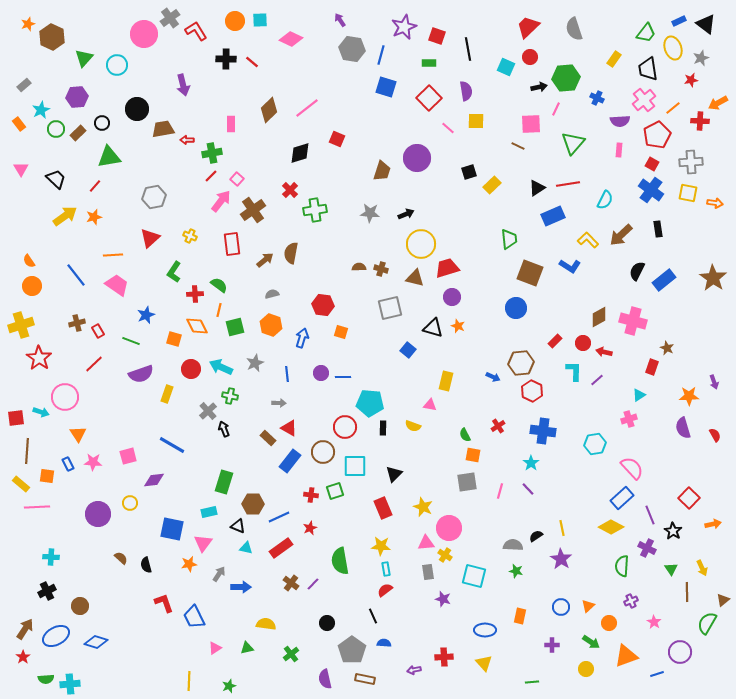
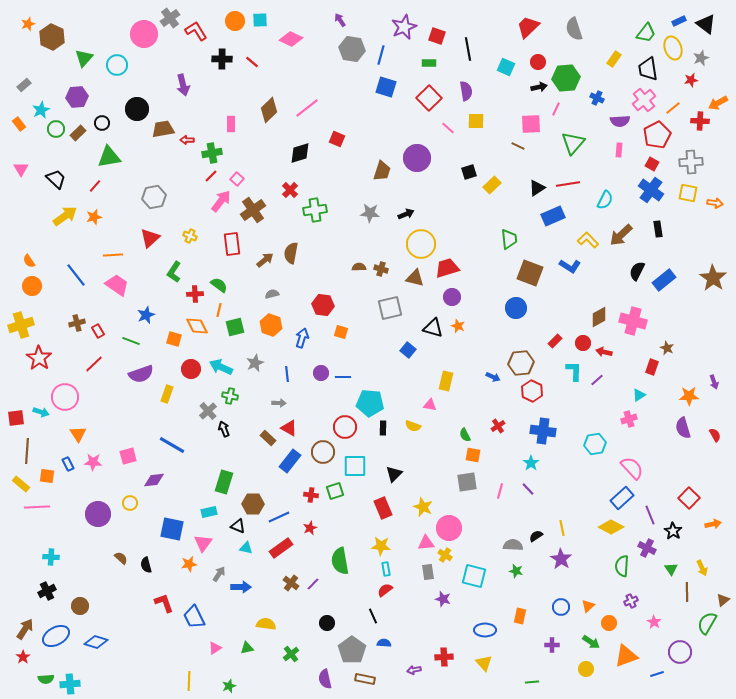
red circle at (530, 57): moved 8 px right, 5 px down
black cross at (226, 59): moved 4 px left
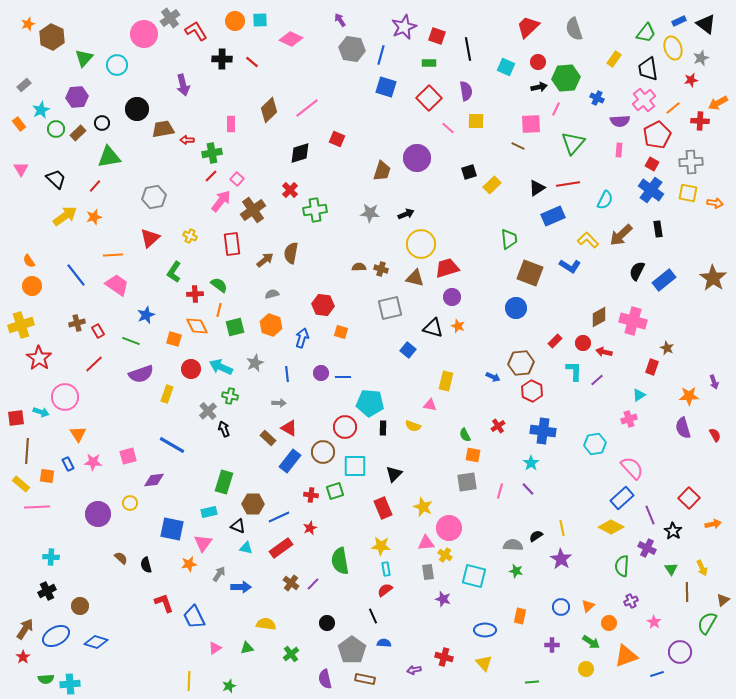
red cross at (444, 657): rotated 18 degrees clockwise
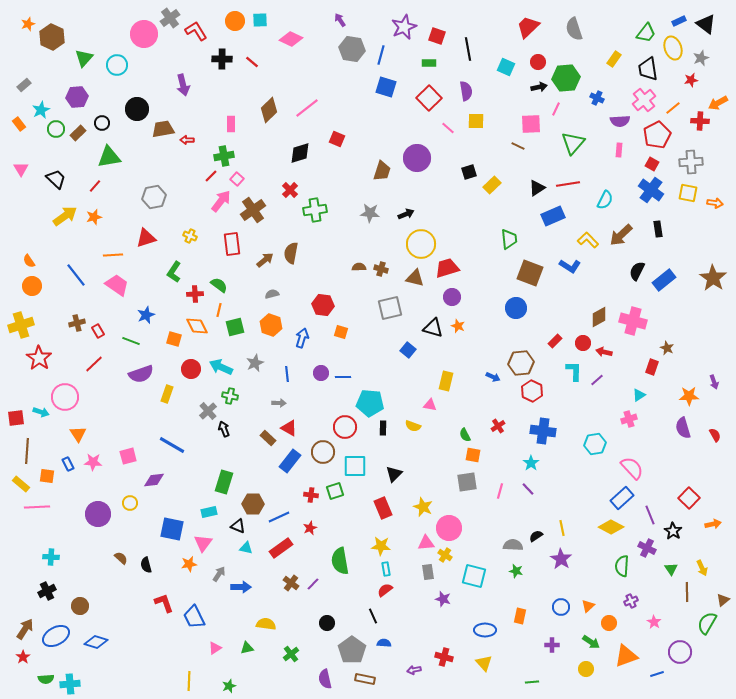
green cross at (212, 153): moved 12 px right, 3 px down
red triangle at (150, 238): moved 4 px left; rotated 25 degrees clockwise
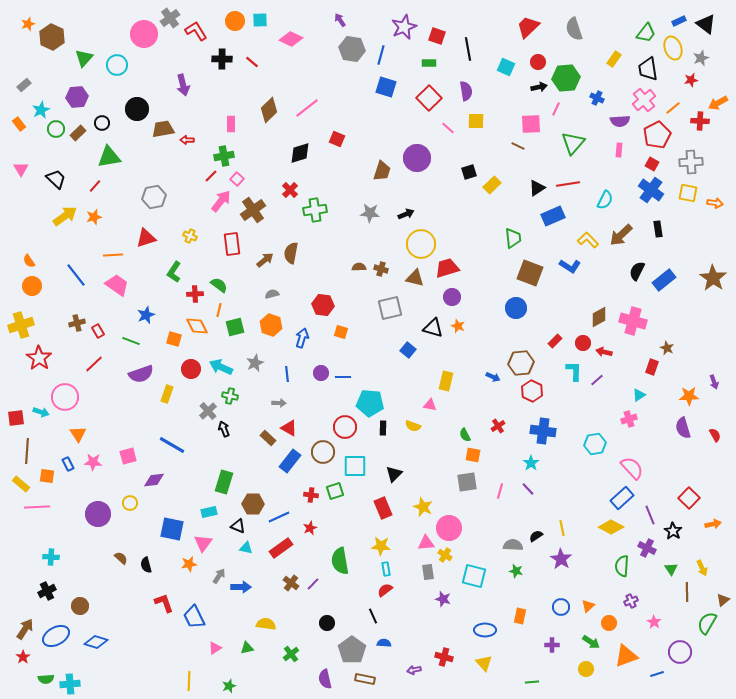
green trapezoid at (509, 239): moved 4 px right, 1 px up
gray arrow at (219, 574): moved 2 px down
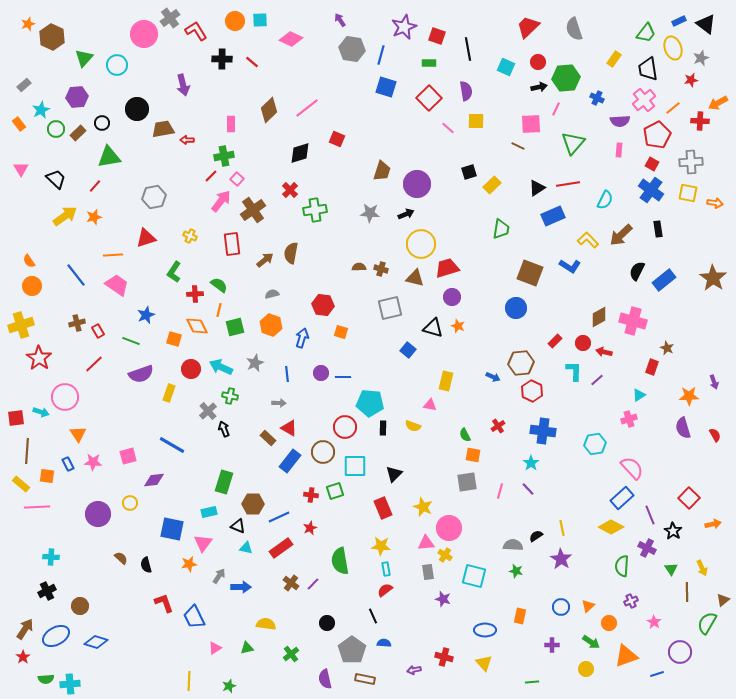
purple circle at (417, 158): moved 26 px down
green trapezoid at (513, 238): moved 12 px left, 9 px up; rotated 15 degrees clockwise
yellow rectangle at (167, 394): moved 2 px right, 1 px up
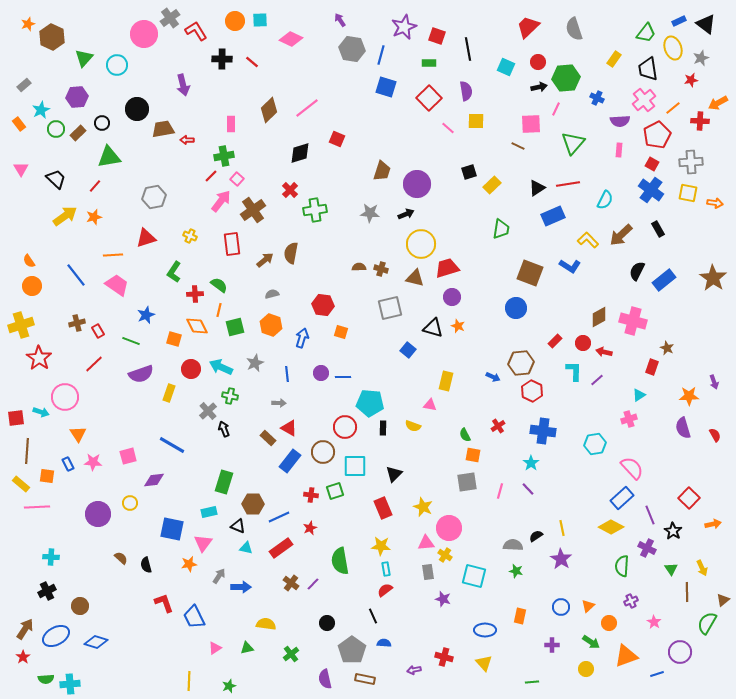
black rectangle at (658, 229): rotated 21 degrees counterclockwise
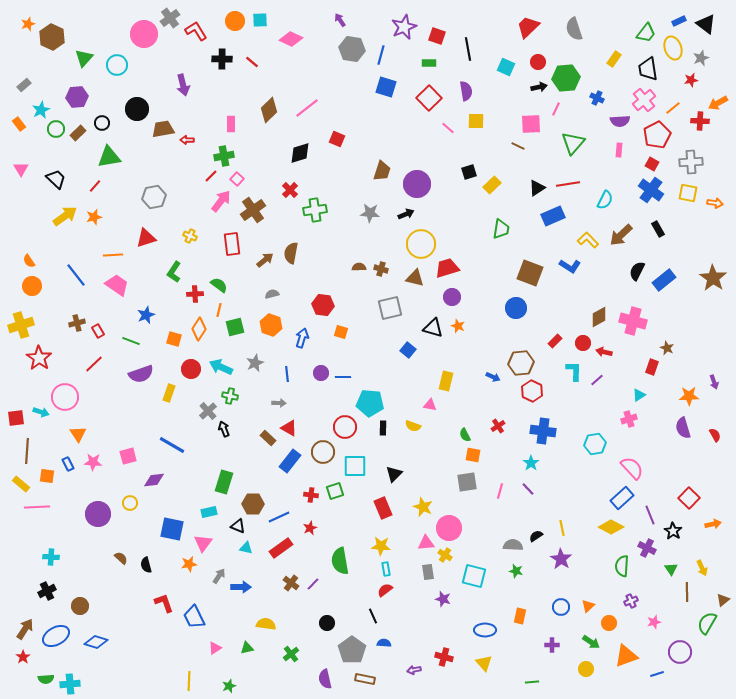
orange diamond at (197, 326): moved 2 px right, 3 px down; rotated 60 degrees clockwise
pink star at (654, 622): rotated 24 degrees clockwise
